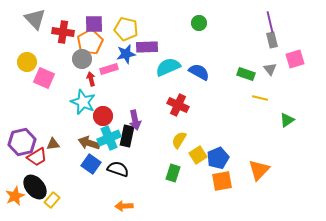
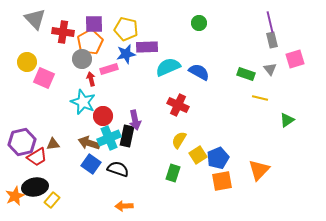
black ellipse at (35, 187): rotated 60 degrees counterclockwise
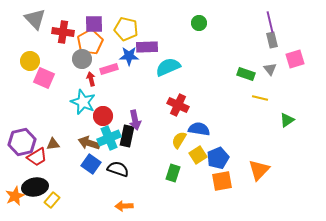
blue star at (126, 54): moved 3 px right, 2 px down; rotated 12 degrees clockwise
yellow circle at (27, 62): moved 3 px right, 1 px up
blue semicircle at (199, 72): moved 57 px down; rotated 20 degrees counterclockwise
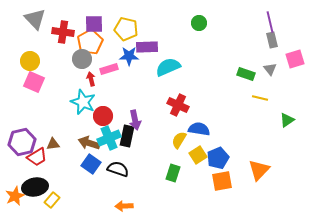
pink square at (44, 78): moved 10 px left, 4 px down
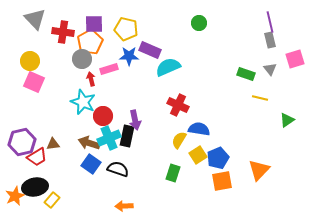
gray rectangle at (272, 40): moved 2 px left
purple rectangle at (147, 47): moved 3 px right, 3 px down; rotated 25 degrees clockwise
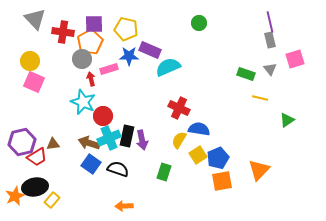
red cross at (178, 105): moved 1 px right, 3 px down
purple arrow at (135, 120): moved 7 px right, 20 px down
green rectangle at (173, 173): moved 9 px left, 1 px up
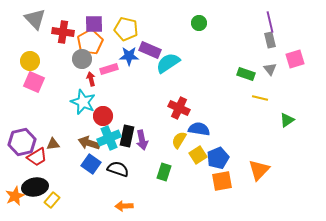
cyan semicircle at (168, 67): moved 4 px up; rotated 10 degrees counterclockwise
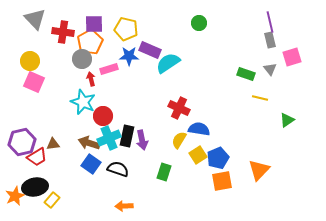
pink square at (295, 59): moved 3 px left, 2 px up
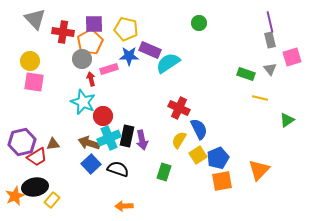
pink square at (34, 82): rotated 15 degrees counterclockwise
blue semicircle at (199, 129): rotated 55 degrees clockwise
blue square at (91, 164): rotated 12 degrees clockwise
